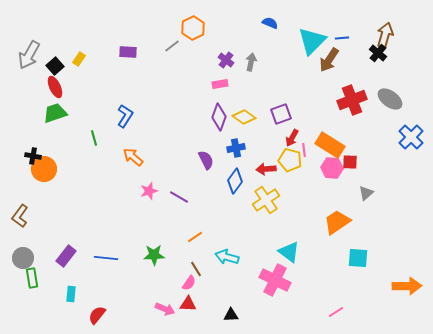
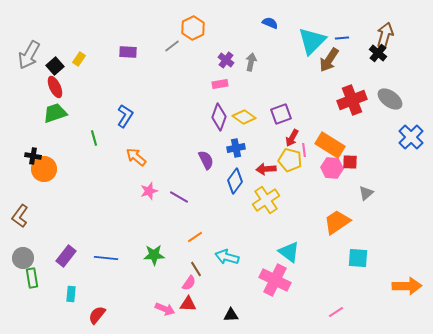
orange arrow at (133, 157): moved 3 px right
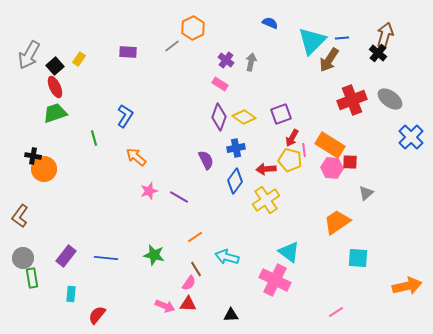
pink rectangle at (220, 84): rotated 42 degrees clockwise
green star at (154, 255): rotated 15 degrees clockwise
orange arrow at (407, 286): rotated 12 degrees counterclockwise
pink arrow at (165, 309): moved 3 px up
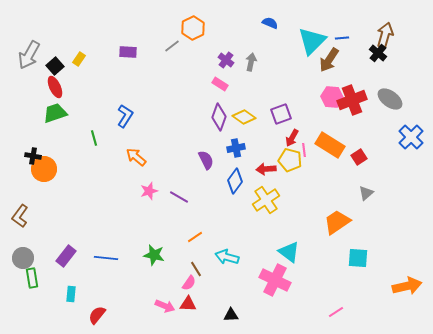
red square at (350, 162): moved 9 px right, 5 px up; rotated 35 degrees counterclockwise
pink hexagon at (332, 168): moved 71 px up
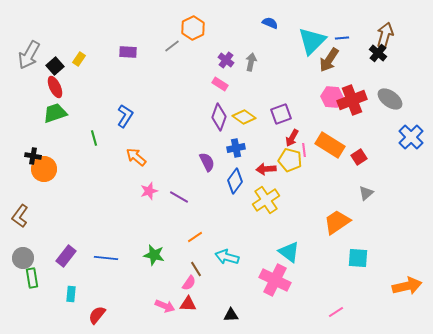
purple semicircle at (206, 160): moved 1 px right, 2 px down
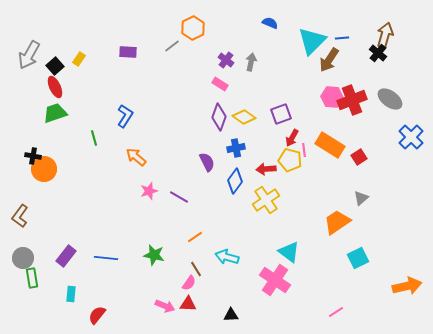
gray triangle at (366, 193): moved 5 px left, 5 px down
cyan square at (358, 258): rotated 30 degrees counterclockwise
pink cross at (275, 280): rotated 8 degrees clockwise
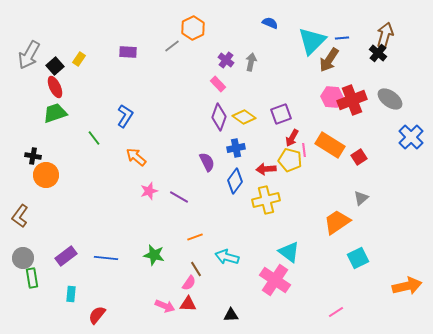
pink rectangle at (220, 84): moved 2 px left; rotated 14 degrees clockwise
green line at (94, 138): rotated 21 degrees counterclockwise
orange circle at (44, 169): moved 2 px right, 6 px down
yellow cross at (266, 200): rotated 20 degrees clockwise
orange line at (195, 237): rotated 14 degrees clockwise
purple rectangle at (66, 256): rotated 15 degrees clockwise
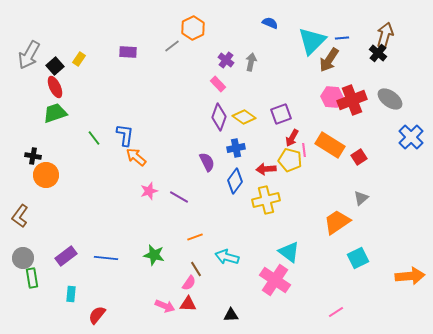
blue L-shape at (125, 116): moved 19 px down; rotated 25 degrees counterclockwise
orange arrow at (407, 286): moved 3 px right, 10 px up; rotated 8 degrees clockwise
